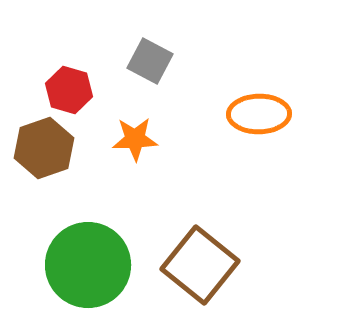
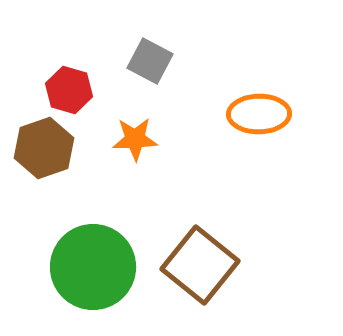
green circle: moved 5 px right, 2 px down
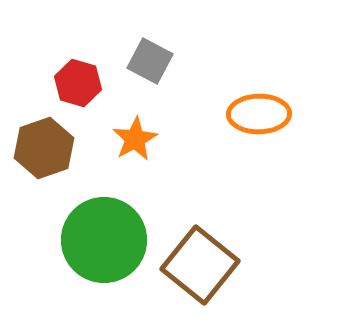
red hexagon: moved 9 px right, 7 px up
orange star: rotated 27 degrees counterclockwise
green circle: moved 11 px right, 27 px up
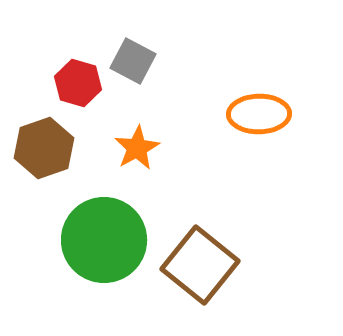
gray square: moved 17 px left
orange star: moved 2 px right, 9 px down
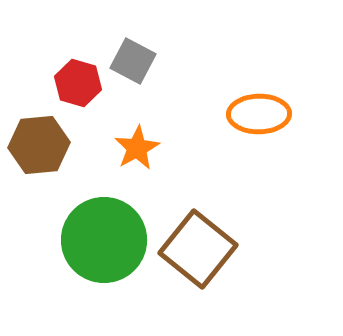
brown hexagon: moved 5 px left, 3 px up; rotated 14 degrees clockwise
brown square: moved 2 px left, 16 px up
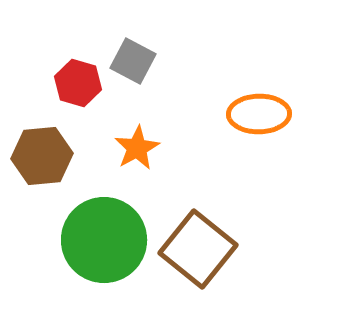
brown hexagon: moved 3 px right, 11 px down
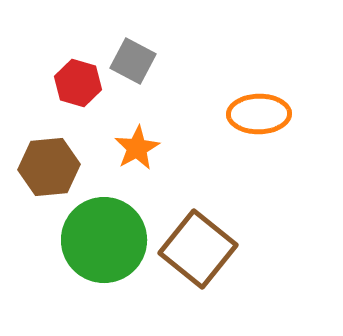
brown hexagon: moved 7 px right, 11 px down
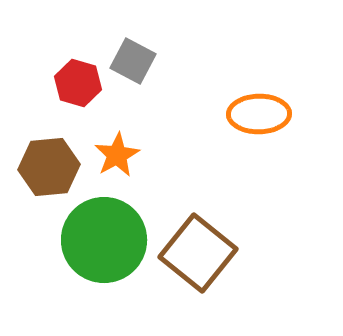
orange star: moved 20 px left, 7 px down
brown square: moved 4 px down
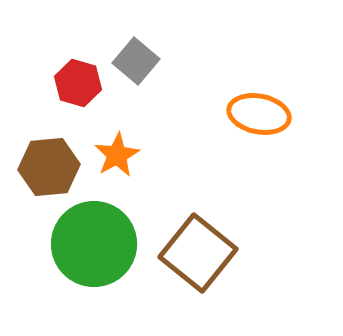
gray square: moved 3 px right; rotated 12 degrees clockwise
orange ellipse: rotated 12 degrees clockwise
green circle: moved 10 px left, 4 px down
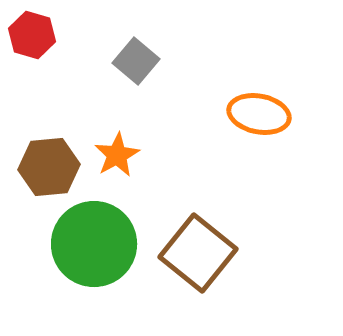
red hexagon: moved 46 px left, 48 px up
